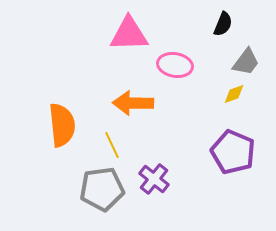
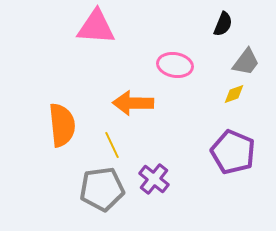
pink triangle: moved 33 px left, 7 px up; rotated 6 degrees clockwise
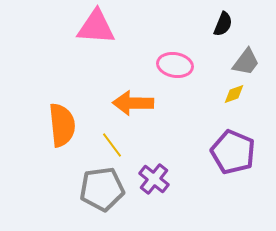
yellow line: rotated 12 degrees counterclockwise
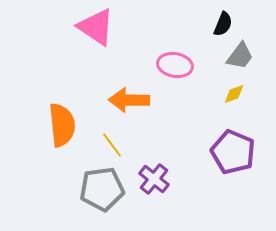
pink triangle: rotated 30 degrees clockwise
gray trapezoid: moved 6 px left, 6 px up
orange arrow: moved 4 px left, 3 px up
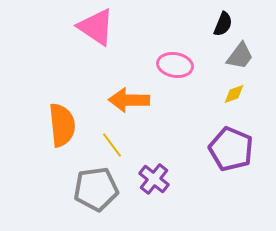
purple pentagon: moved 2 px left, 3 px up
gray pentagon: moved 6 px left
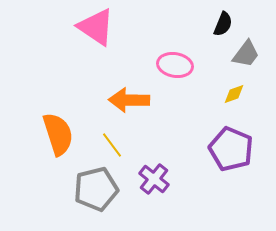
gray trapezoid: moved 6 px right, 2 px up
orange semicircle: moved 4 px left, 9 px down; rotated 12 degrees counterclockwise
gray pentagon: rotated 6 degrees counterclockwise
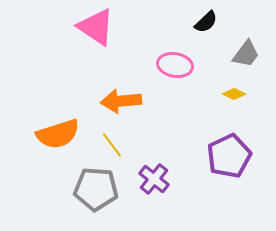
black semicircle: moved 17 px left, 2 px up; rotated 25 degrees clockwise
yellow diamond: rotated 45 degrees clockwise
orange arrow: moved 8 px left, 1 px down; rotated 6 degrees counterclockwise
orange semicircle: rotated 90 degrees clockwise
purple pentagon: moved 2 px left, 7 px down; rotated 24 degrees clockwise
gray pentagon: rotated 18 degrees clockwise
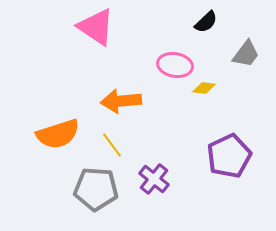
yellow diamond: moved 30 px left, 6 px up; rotated 20 degrees counterclockwise
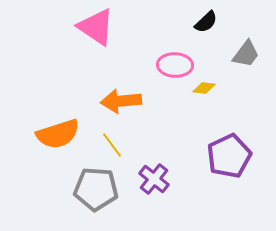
pink ellipse: rotated 8 degrees counterclockwise
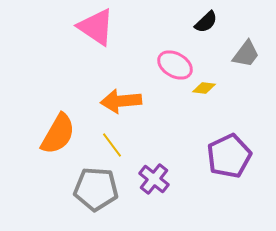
pink ellipse: rotated 28 degrees clockwise
orange semicircle: rotated 42 degrees counterclockwise
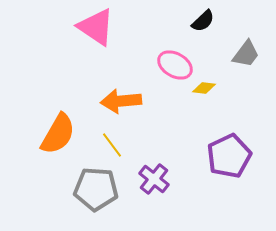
black semicircle: moved 3 px left, 1 px up
